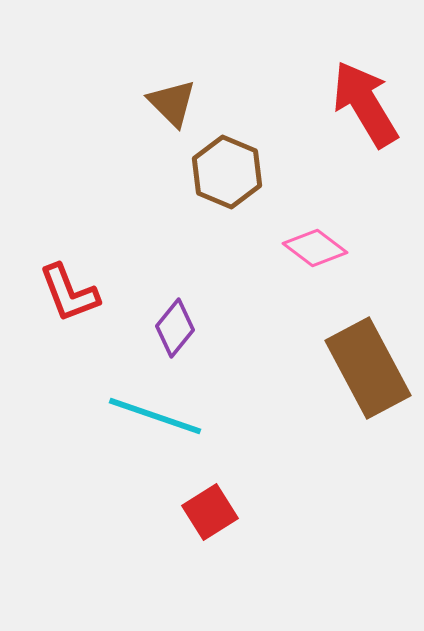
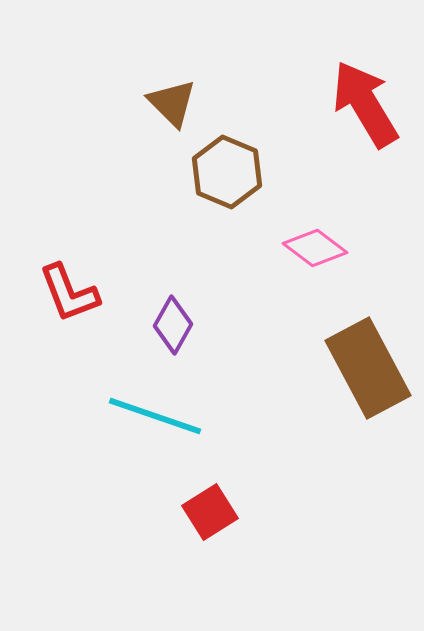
purple diamond: moved 2 px left, 3 px up; rotated 10 degrees counterclockwise
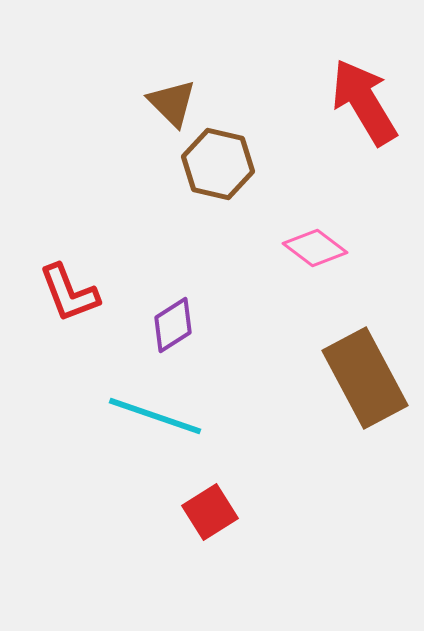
red arrow: moved 1 px left, 2 px up
brown hexagon: moved 9 px left, 8 px up; rotated 10 degrees counterclockwise
purple diamond: rotated 28 degrees clockwise
brown rectangle: moved 3 px left, 10 px down
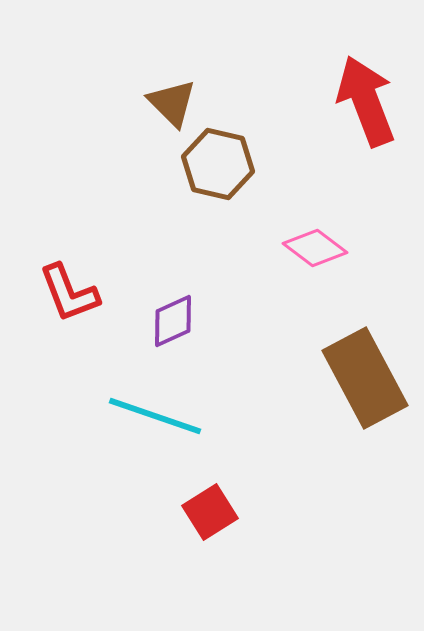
red arrow: moved 2 px right, 1 px up; rotated 10 degrees clockwise
purple diamond: moved 4 px up; rotated 8 degrees clockwise
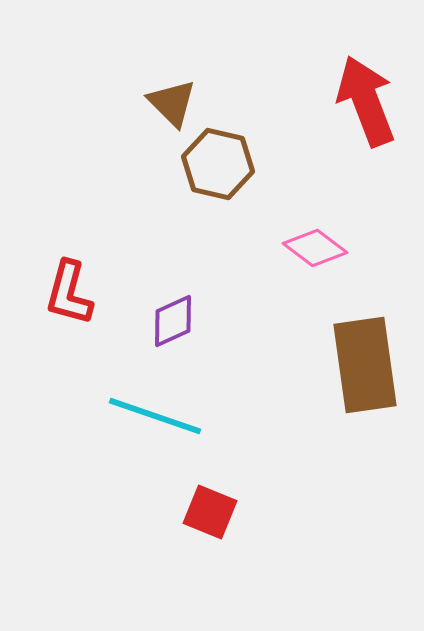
red L-shape: rotated 36 degrees clockwise
brown rectangle: moved 13 px up; rotated 20 degrees clockwise
red square: rotated 36 degrees counterclockwise
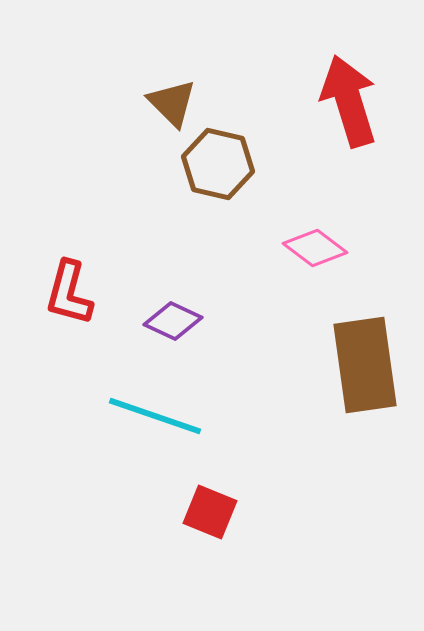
red arrow: moved 17 px left; rotated 4 degrees clockwise
purple diamond: rotated 50 degrees clockwise
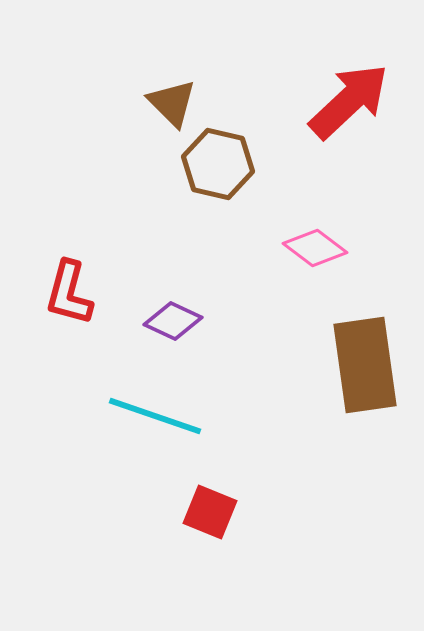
red arrow: rotated 64 degrees clockwise
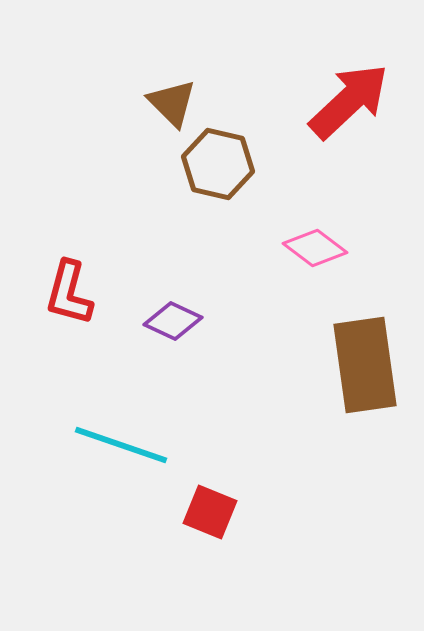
cyan line: moved 34 px left, 29 px down
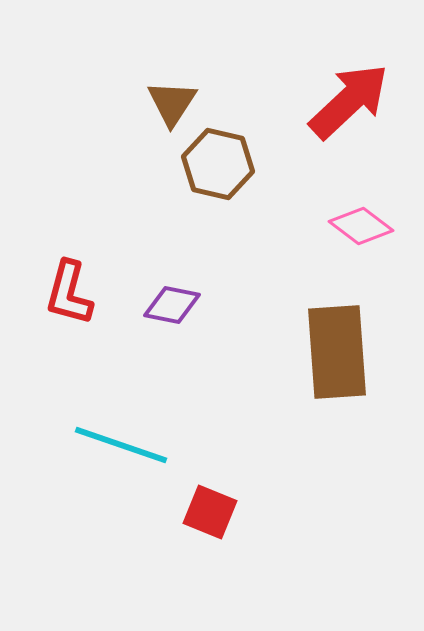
brown triangle: rotated 18 degrees clockwise
pink diamond: moved 46 px right, 22 px up
purple diamond: moved 1 px left, 16 px up; rotated 14 degrees counterclockwise
brown rectangle: moved 28 px left, 13 px up; rotated 4 degrees clockwise
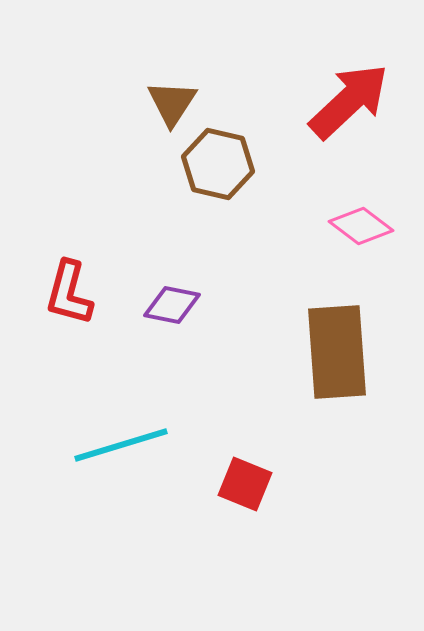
cyan line: rotated 36 degrees counterclockwise
red square: moved 35 px right, 28 px up
